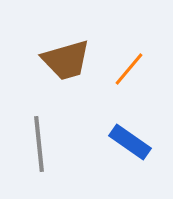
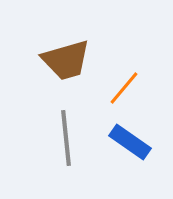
orange line: moved 5 px left, 19 px down
gray line: moved 27 px right, 6 px up
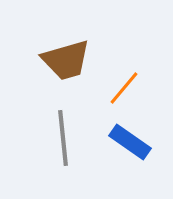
gray line: moved 3 px left
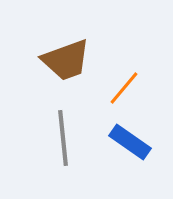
brown trapezoid: rotated 4 degrees counterclockwise
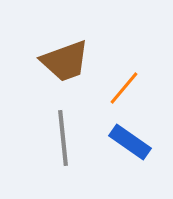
brown trapezoid: moved 1 px left, 1 px down
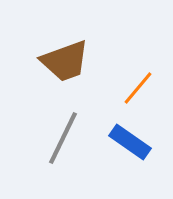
orange line: moved 14 px right
gray line: rotated 32 degrees clockwise
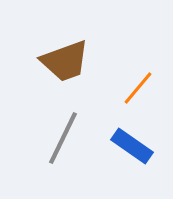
blue rectangle: moved 2 px right, 4 px down
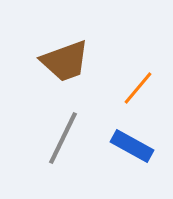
blue rectangle: rotated 6 degrees counterclockwise
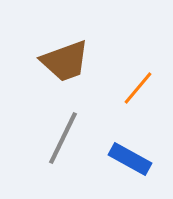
blue rectangle: moved 2 px left, 13 px down
